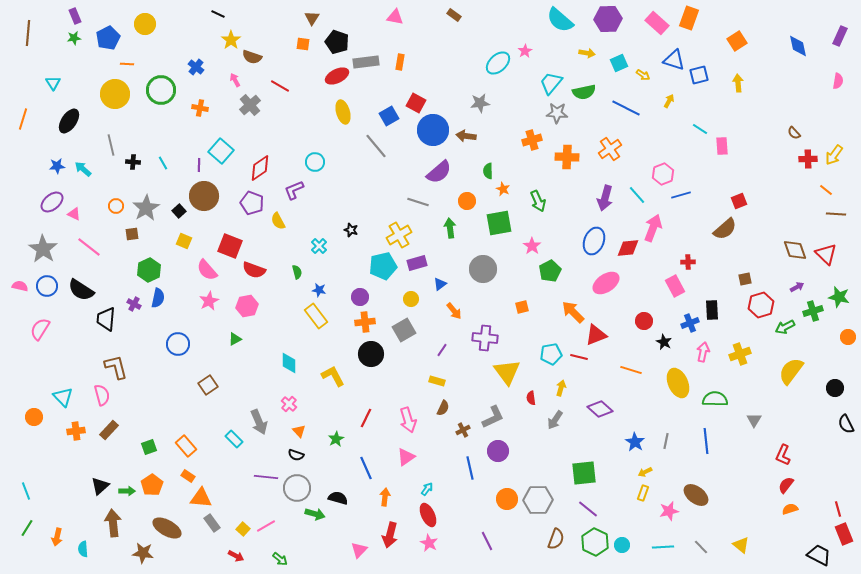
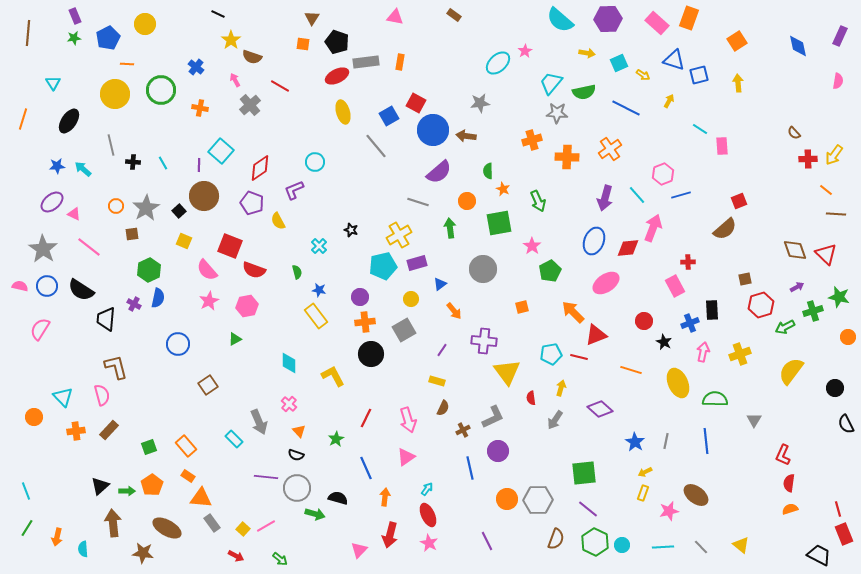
purple cross at (485, 338): moved 1 px left, 3 px down
red semicircle at (786, 485): moved 3 px right, 2 px up; rotated 30 degrees counterclockwise
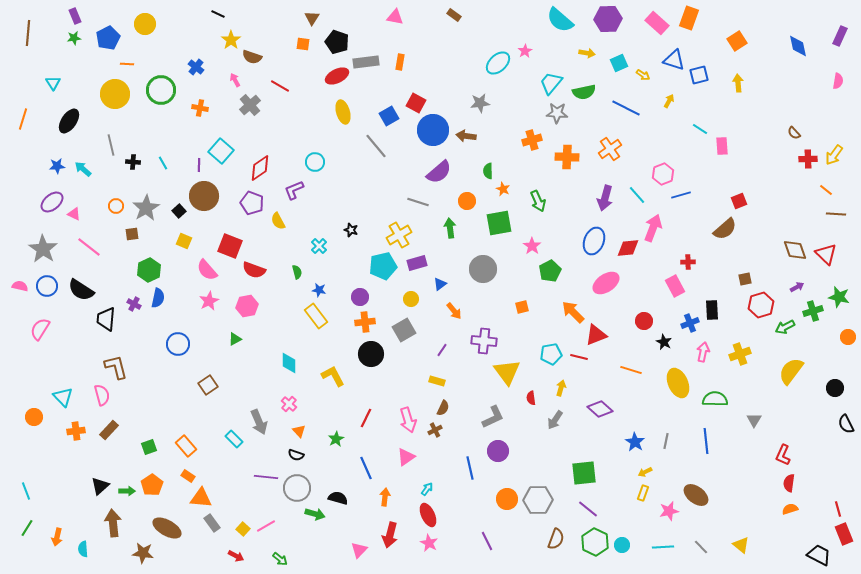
brown cross at (463, 430): moved 28 px left
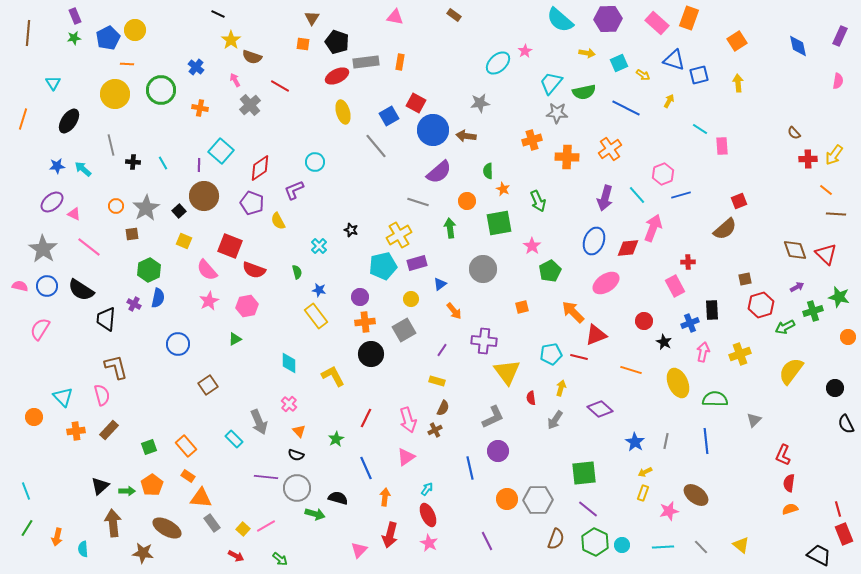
yellow circle at (145, 24): moved 10 px left, 6 px down
gray triangle at (754, 420): rotated 14 degrees clockwise
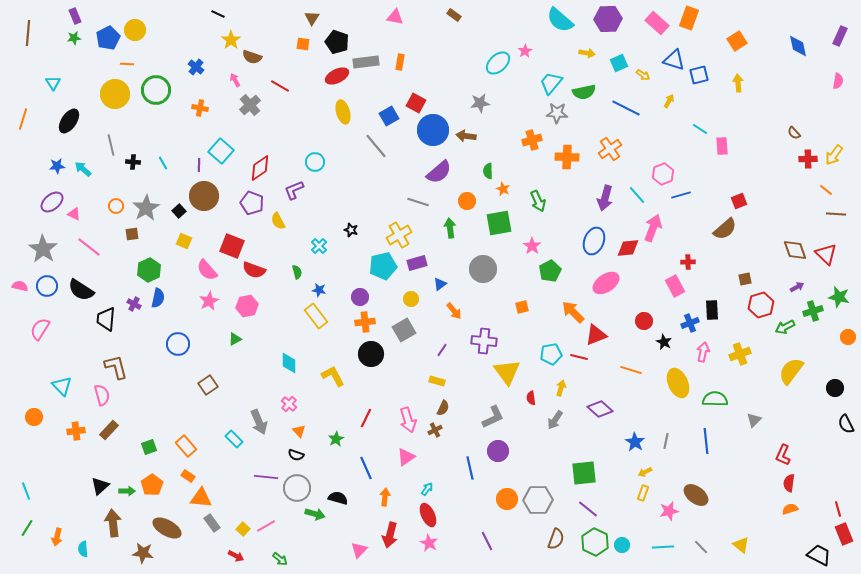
green circle at (161, 90): moved 5 px left
red square at (230, 246): moved 2 px right
cyan triangle at (63, 397): moved 1 px left, 11 px up
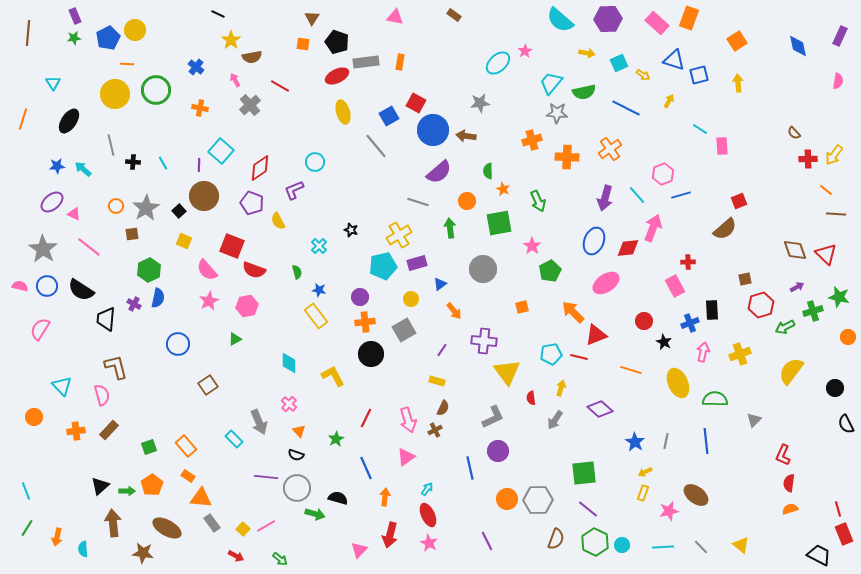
brown semicircle at (252, 57): rotated 30 degrees counterclockwise
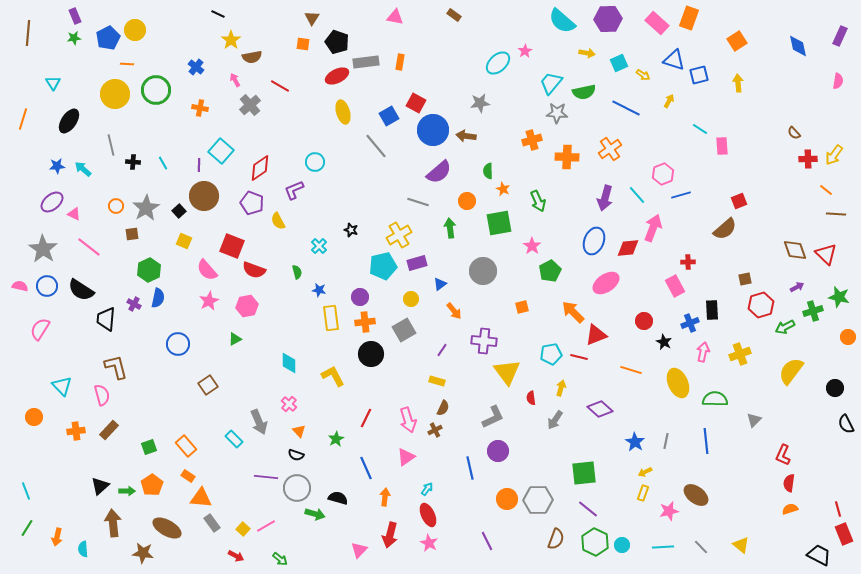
cyan semicircle at (560, 20): moved 2 px right, 1 px down
gray circle at (483, 269): moved 2 px down
yellow rectangle at (316, 316): moved 15 px right, 2 px down; rotated 30 degrees clockwise
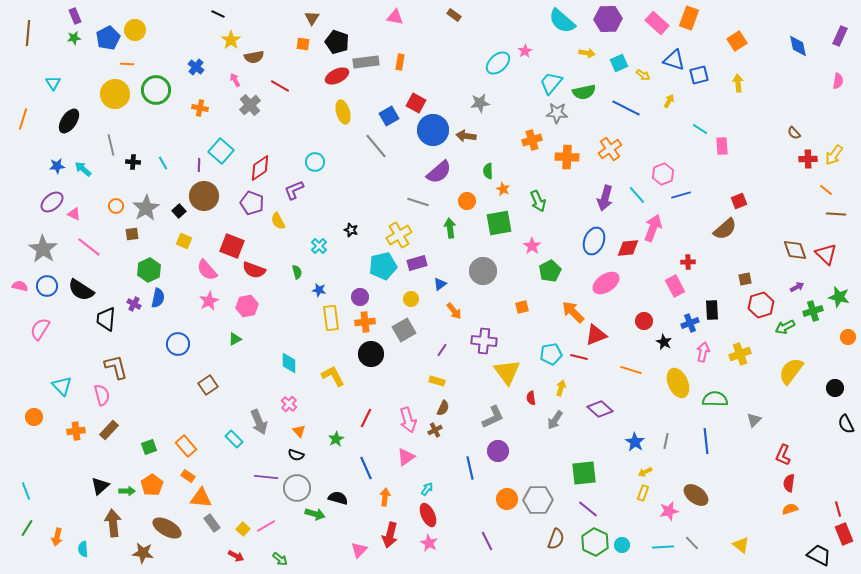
brown semicircle at (252, 57): moved 2 px right
gray line at (701, 547): moved 9 px left, 4 px up
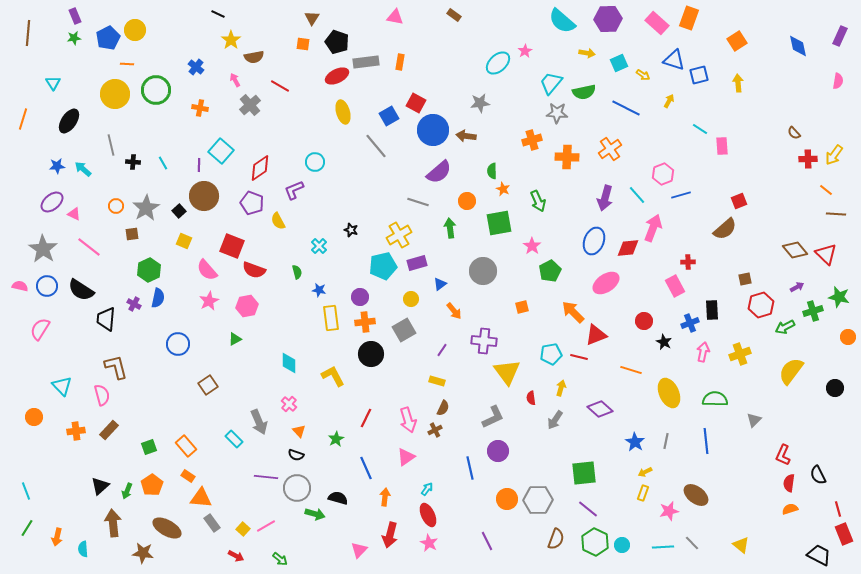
green semicircle at (488, 171): moved 4 px right
brown diamond at (795, 250): rotated 20 degrees counterclockwise
yellow ellipse at (678, 383): moved 9 px left, 10 px down
black semicircle at (846, 424): moved 28 px left, 51 px down
green arrow at (127, 491): rotated 112 degrees clockwise
